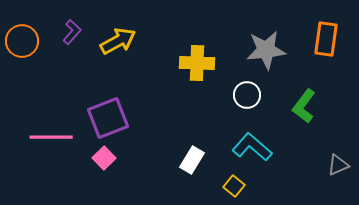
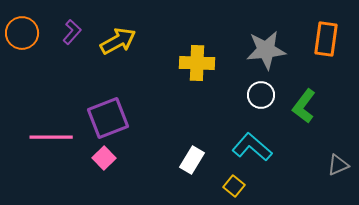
orange circle: moved 8 px up
white circle: moved 14 px right
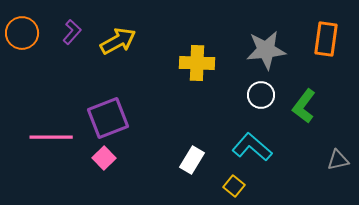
gray triangle: moved 5 px up; rotated 10 degrees clockwise
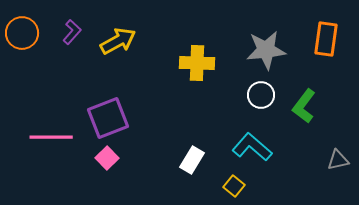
pink square: moved 3 px right
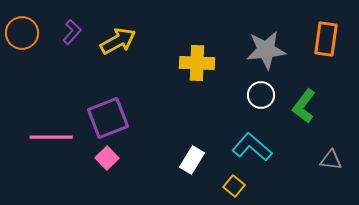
gray triangle: moved 7 px left; rotated 20 degrees clockwise
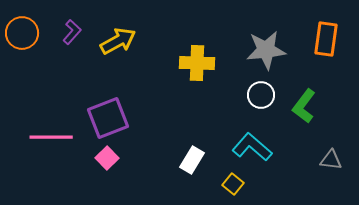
yellow square: moved 1 px left, 2 px up
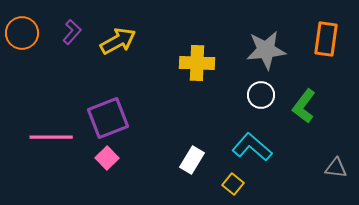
gray triangle: moved 5 px right, 8 px down
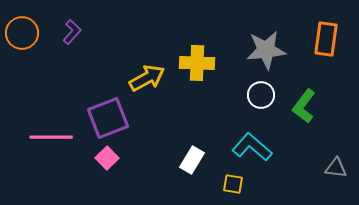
yellow arrow: moved 29 px right, 37 px down
yellow square: rotated 30 degrees counterclockwise
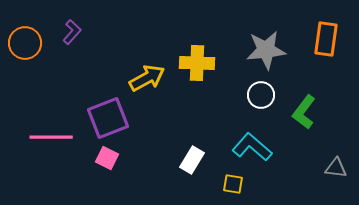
orange circle: moved 3 px right, 10 px down
green L-shape: moved 6 px down
pink square: rotated 20 degrees counterclockwise
